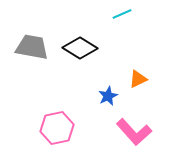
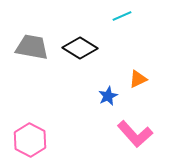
cyan line: moved 2 px down
pink hexagon: moved 27 px left, 12 px down; rotated 20 degrees counterclockwise
pink L-shape: moved 1 px right, 2 px down
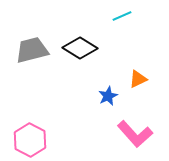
gray trapezoid: moved 3 px down; rotated 24 degrees counterclockwise
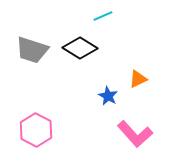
cyan line: moved 19 px left
gray trapezoid: rotated 148 degrees counterclockwise
blue star: rotated 18 degrees counterclockwise
pink hexagon: moved 6 px right, 10 px up
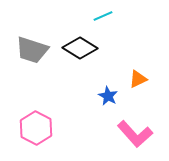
pink hexagon: moved 2 px up
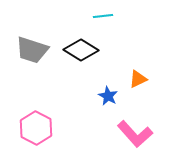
cyan line: rotated 18 degrees clockwise
black diamond: moved 1 px right, 2 px down
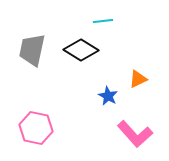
cyan line: moved 5 px down
gray trapezoid: rotated 84 degrees clockwise
pink hexagon: rotated 16 degrees counterclockwise
